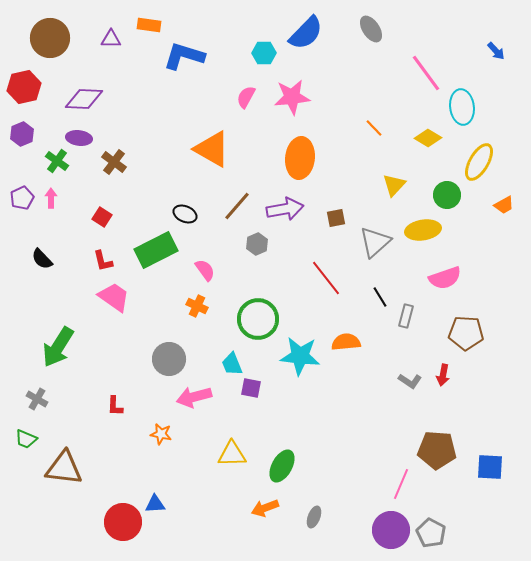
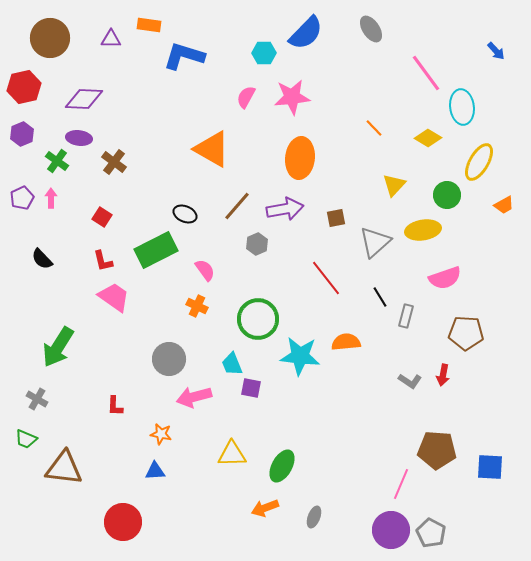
blue triangle at (155, 504): moved 33 px up
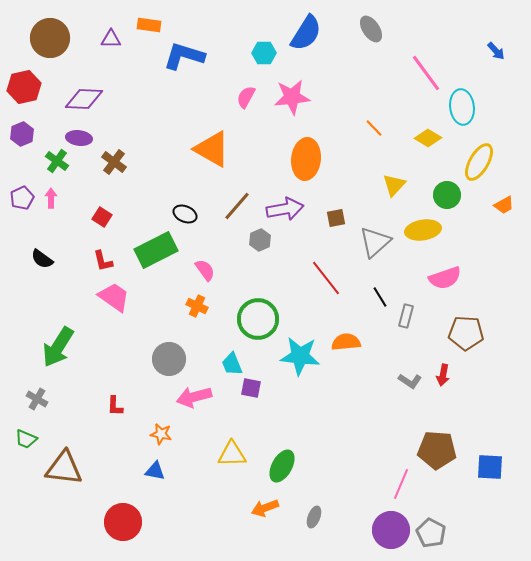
blue semicircle at (306, 33): rotated 12 degrees counterclockwise
orange ellipse at (300, 158): moved 6 px right, 1 px down
gray hexagon at (257, 244): moved 3 px right, 4 px up
black semicircle at (42, 259): rotated 10 degrees counterclockwise
blue triangle at (155, 471): rotated 15 degrees clockwise
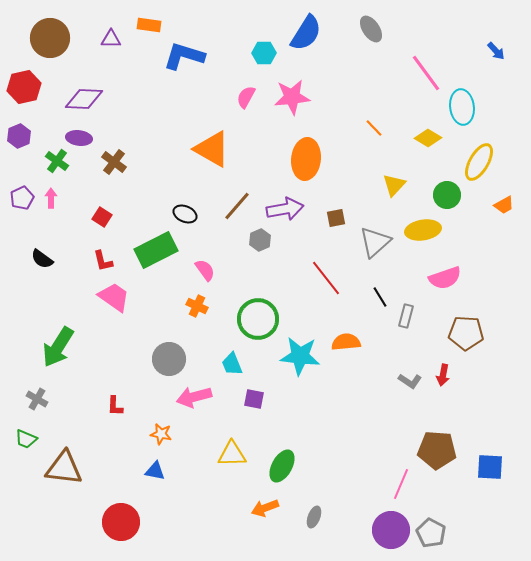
purple hexagon at (22, 134): moved 3 px left, 2 px down
purple square at (251, 388): moved 3 px right, 11 px down
red circle at (123, 522): moved 2 px left
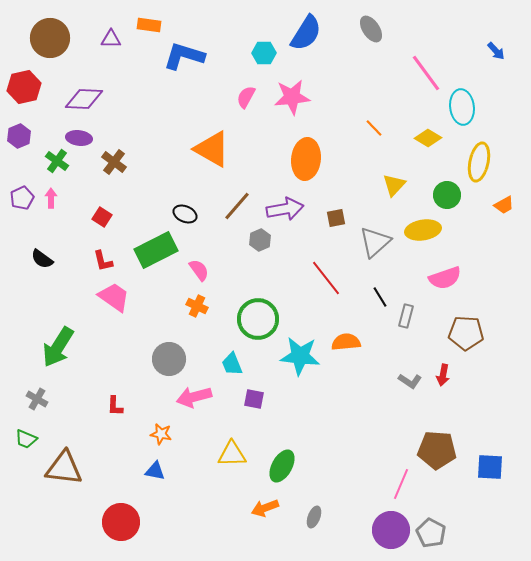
yellow ellipse at (479, 162): rotated 18 degrees counterclockwise
pink semicircle at (205, 270): moved 6 px left
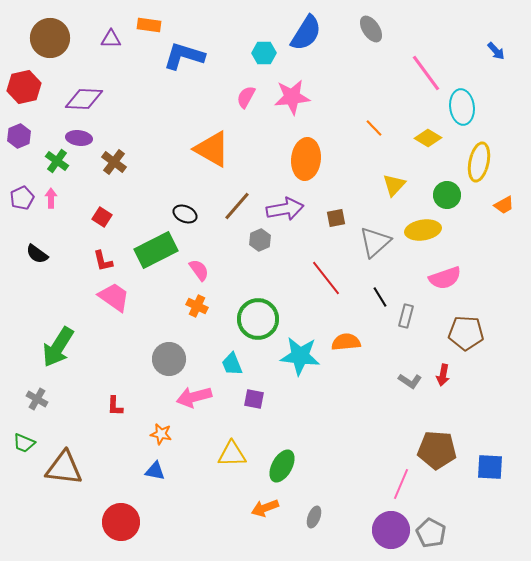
black semicircle at (42, 259): moved 5 px left, 5 px up
green trapezoid at (26, 439): moved 2 px left, 4 px down
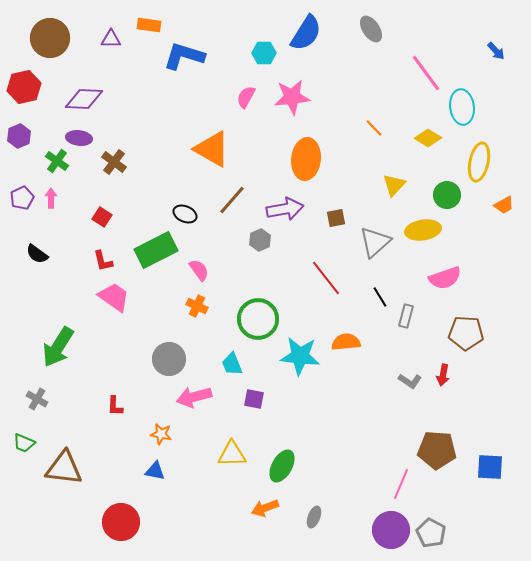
brown line at (237, 206): moved 5 px left, 6 px up
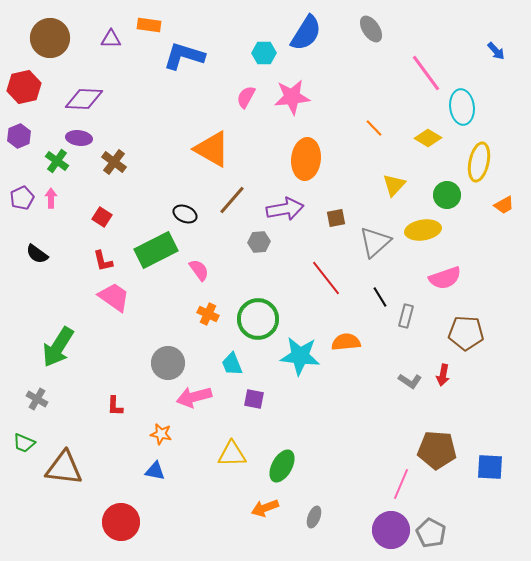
gray hexagon at (260, 240): moved 1 px left, 2 px down; rotated 20 degrees clockwise
orange cross at (197, 306): moved 11 px right, 8 px down
gray circle at (169, 359): moved 1 px left, 4 px down
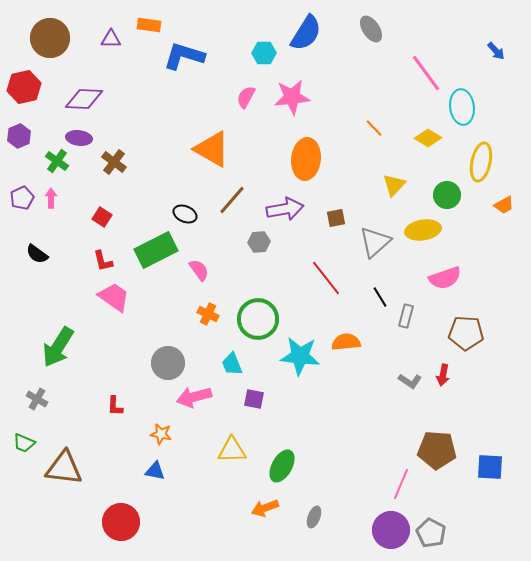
yellow ellipse at (479, 162): moved 2 px right
yellow triangle at (232, 454): moved 4 px up
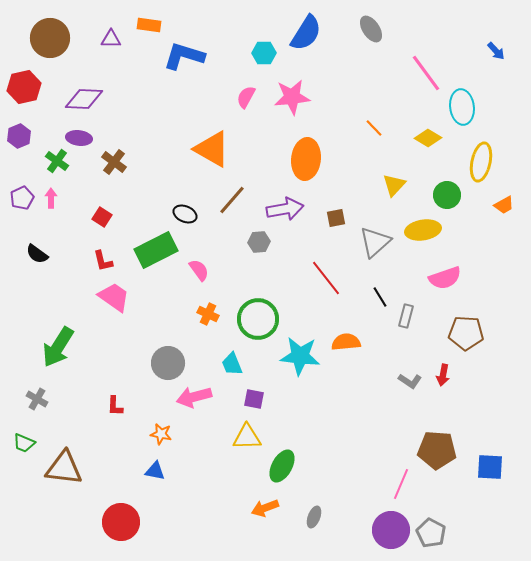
yellow triangle at (232, 450): moved 15 px right, 13 px up
